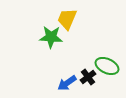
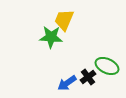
yellow trapezoid: moved 3 px left, 1 px down
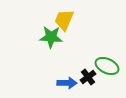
blue arrow: rotated 144 degrees counterclockwise
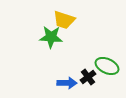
yellow trapezoid: rotated 95 degrees counterclockwise
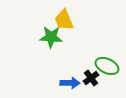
yellow trapezoid: rotated 50 degrees clockwise
black cross: moved 3 px right, 1 px down
blue arrow: moved 3 px right
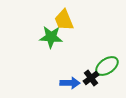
green ellipse: rotated 60 degrees counterclockwise
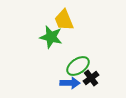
green star: rotated 10 degrees clockwise
green ellipse: moved 29 px left
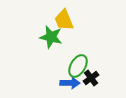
green ellipse: rotated 25 degrees counterclockwise
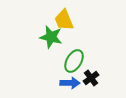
green ellipse: moved 4 px left, 5 px up
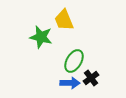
green star: moved 10 px left
